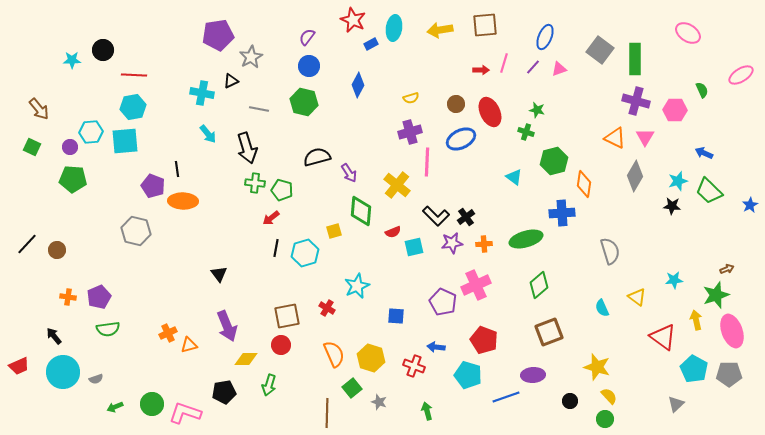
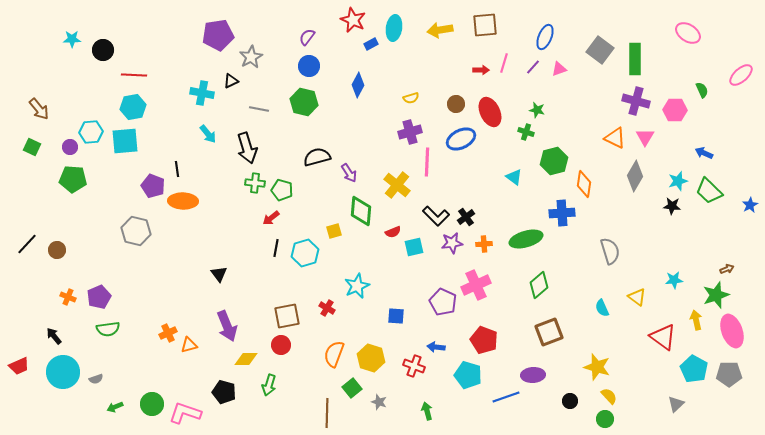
cyan star at (72, 60): moved 21 px up
pink ellipse at (741, 75): rotated 10 degrees counterclockwise
orange cross at (68, 297): rotated 14 degrees clockwise
orange semicircle at (334, 354): rotated 136 degrees counterclockwise
black pentagon at (224, 392): rotated 25 degrees clockwise
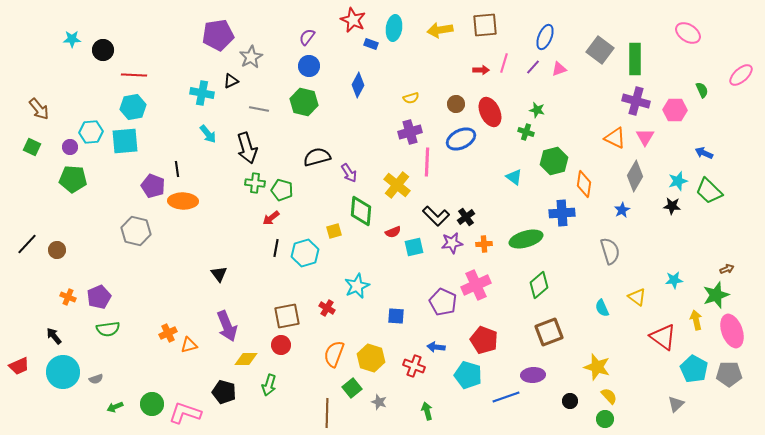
blue rectangle at (371, 44): rotated 48 degrees clockwise
blue star at (750, 205): moved 128 px left, 5 px down
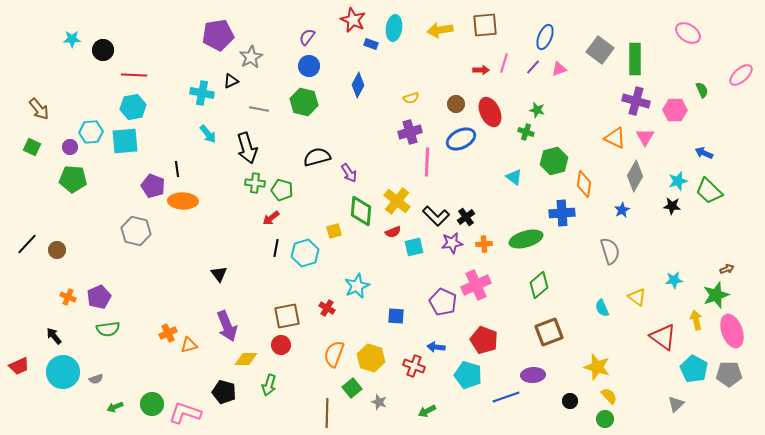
yellow cross at (397, 185): moved 16 px down
green arrow at (427, 411): rotated 102 degrees counterclockwise
